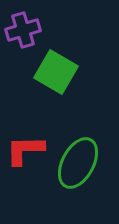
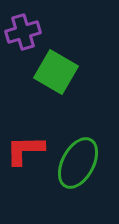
purple cross: moved 2 px down
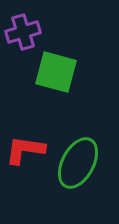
green square: rotated 15 degrees counterclockwise
red L-shape: rotated 9 degrees clockwise
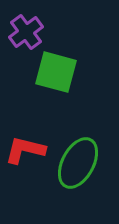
purple cross: moved 3 px right; rotated 20 degrees counterclockwise
red L-shape: rotated 6 degrees clockwise
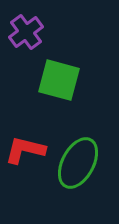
green square: moved 3 px right, 8 px down
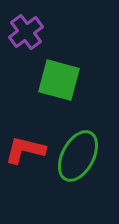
green ellipse: moved 7 px up
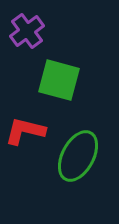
purple cross: moved 1 px right, 1 px up
red L-shape: moved 19 px up
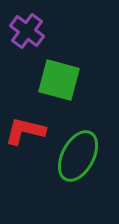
purple cross: rotated 16 degrees counterclockwise
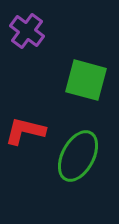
green square: moved 27 px right
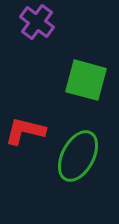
purple cross: moved 10 px right, 9 px up
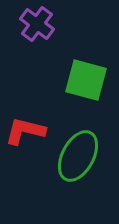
purple cross: moved 2 px down
